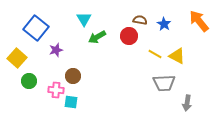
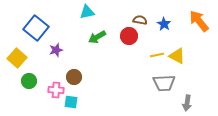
cyan triangle: moved 3 px right, 7 px up; rotated 49 degrees clockwise
yellow line: moved 2 px right, 1 px down; rotated 40 degrees counterclockwise
brown circle: moved 1 px right, 1 px down
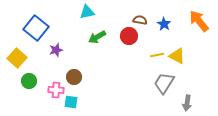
gray trapezoid: rotated 125 degrees clockwise
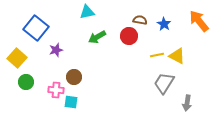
green circle: moved 3 px left, 1 px down
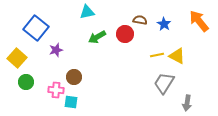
red circle: moved 4 px left, 2 px up
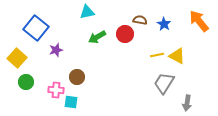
brown circle: moved 3 px right
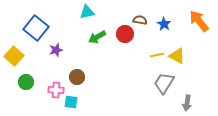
yellow square: moved 3 px left, 2 px up
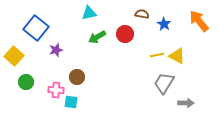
cyan triangle: moved 2 px right, 1 px down
brown semicircle: moved 2 px right, 6 px up
gray arrow: moved 1 px left; rotated 98 degrees counterclockwise
